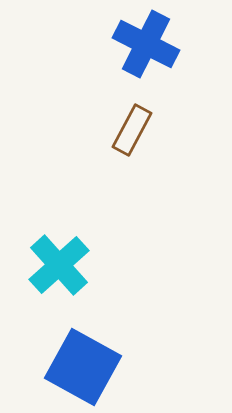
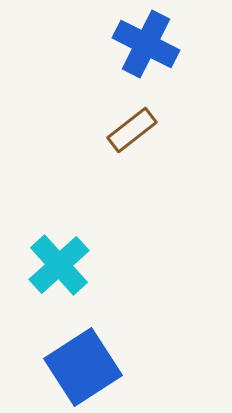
brown rectangle: rotated 24 degrees clockwise
blue square: rotated 28 degrees clockwise
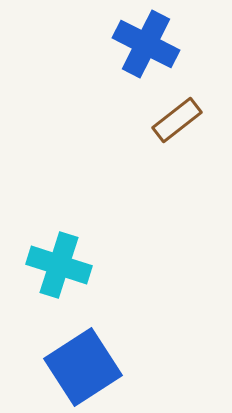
brown rectangle: moved 45 px right, 10 px up
cyan cross: rotated 30 degrees counterclockwise
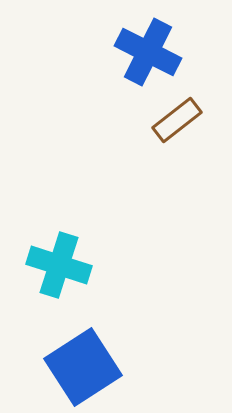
blue cross: moved 2 px right, 8 px down
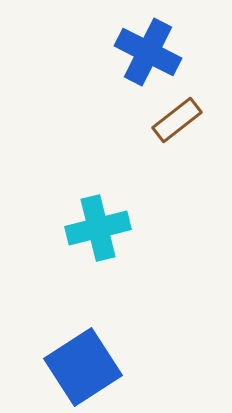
cyan cross: moved 39 px right, 37 px up; rotated 32 degrees counterclockwise
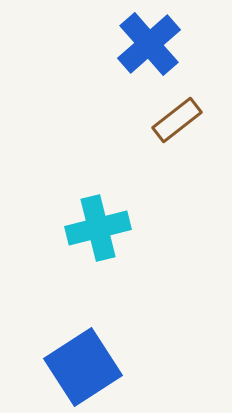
blue cross: moved 1 px right, 8 px up; rotated 22 degrees clockwise
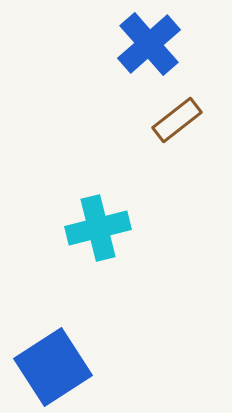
blue square: moved 30 px left
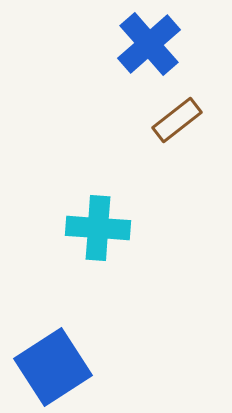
cyan cross: rotated 18 degrees clockwise
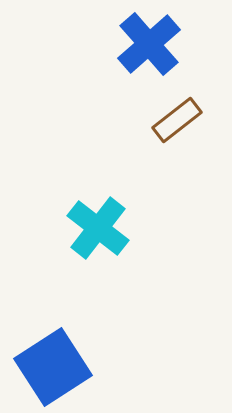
cyan cross: rotated 34 degrees clockwise
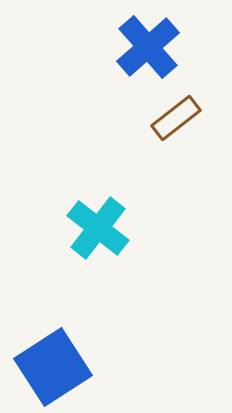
blue cross: moved 1 px left, 3 px down
brown rectangle: moved 1 px left, 2 px up
